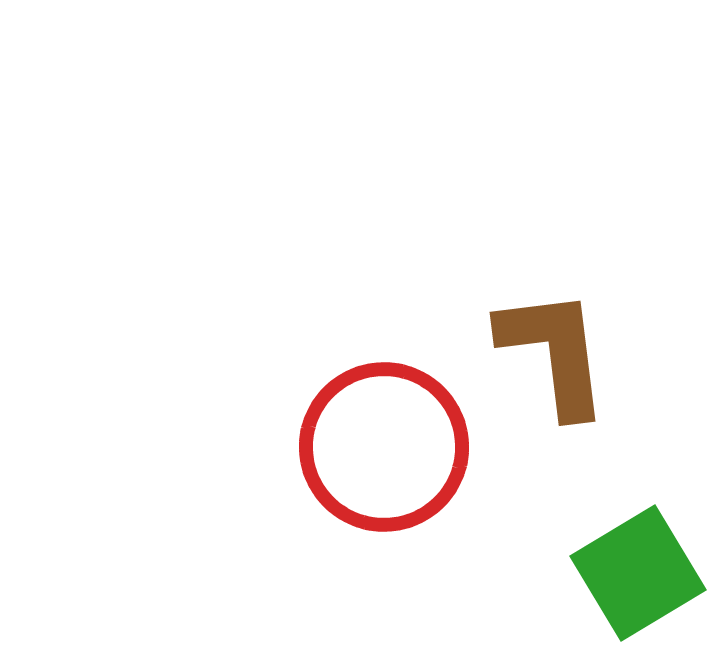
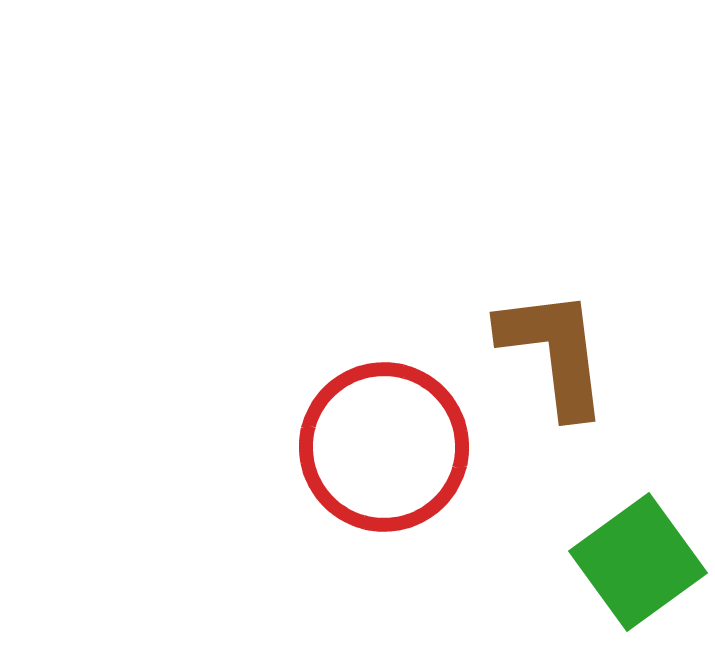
green square: moved 11 px up; rotated 5 degrees counterclockwise
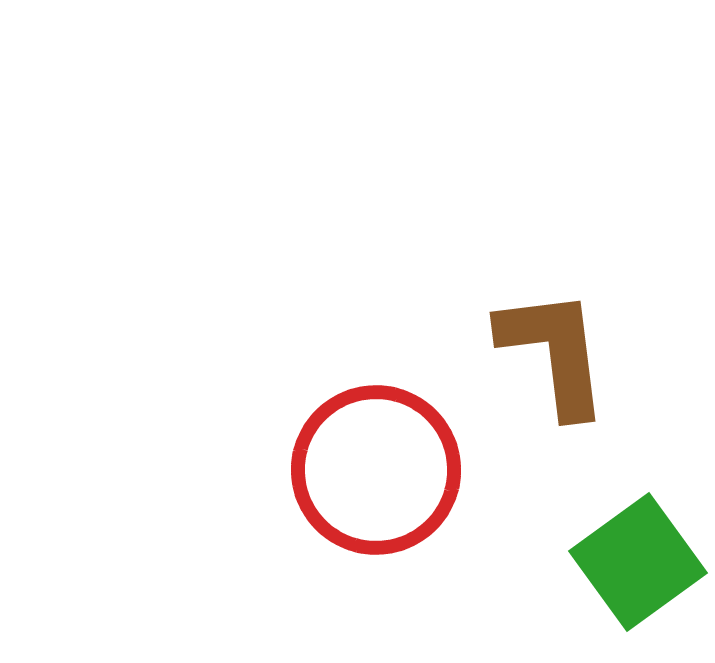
red circle: moved 8 px left, 23 px down
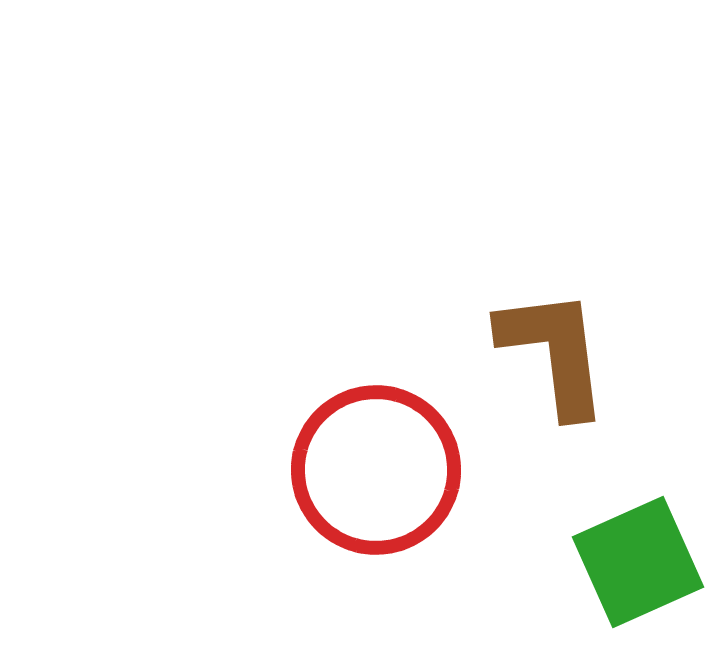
green square: rotated 12 degrees clockwise
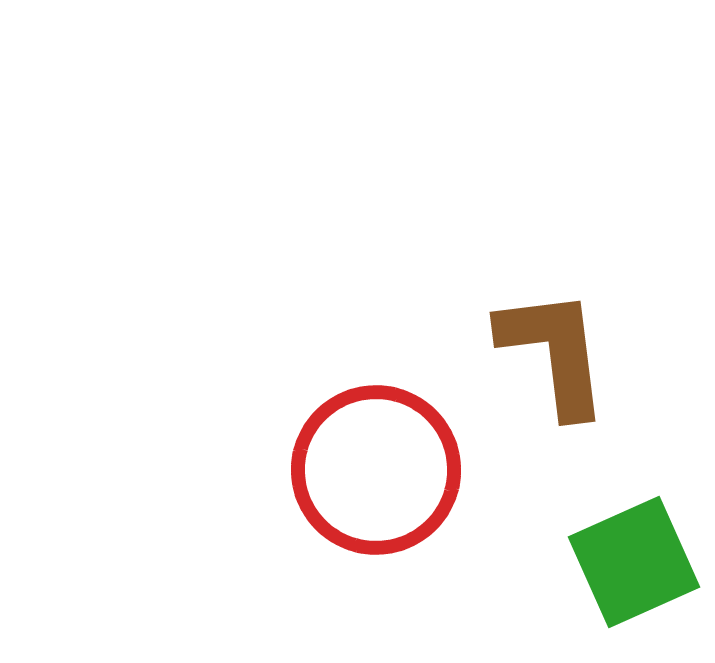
green square: moved 4 px left
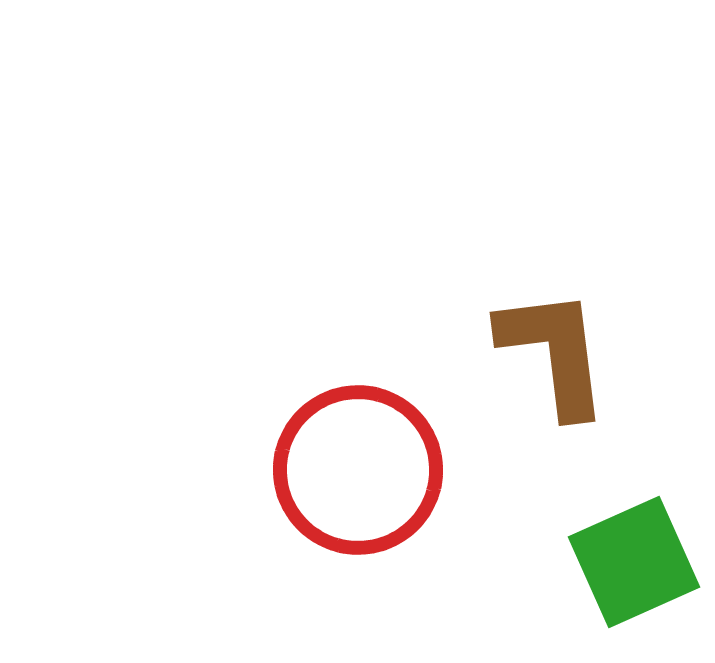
red circle: moved 18 px left
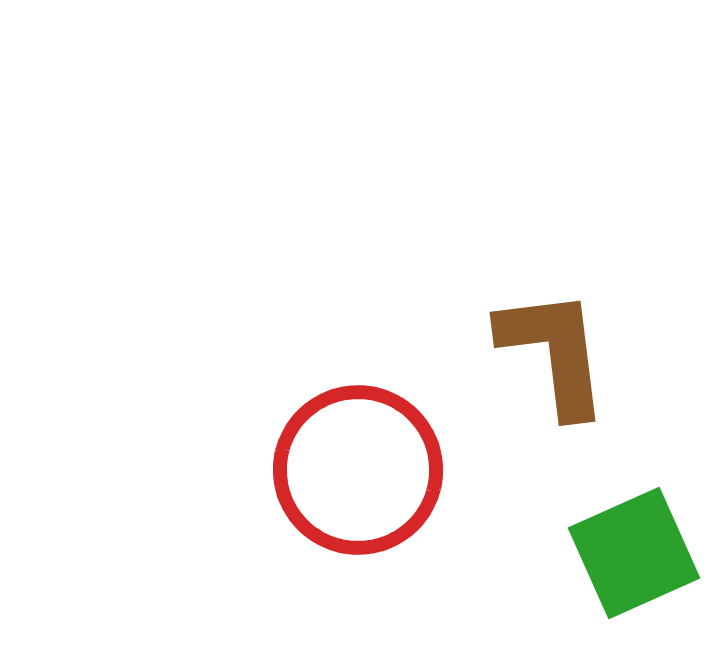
green square: moved 9 px up
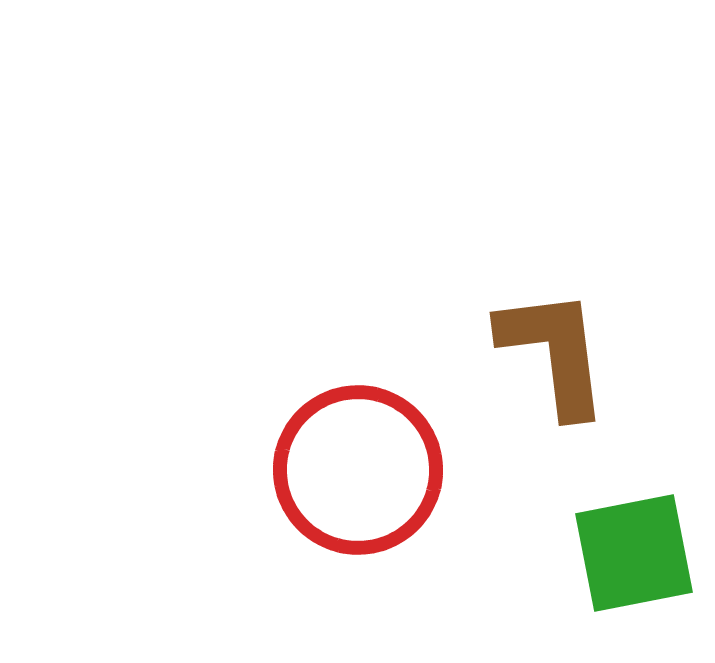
green square: rotated 13 degrees clockwise
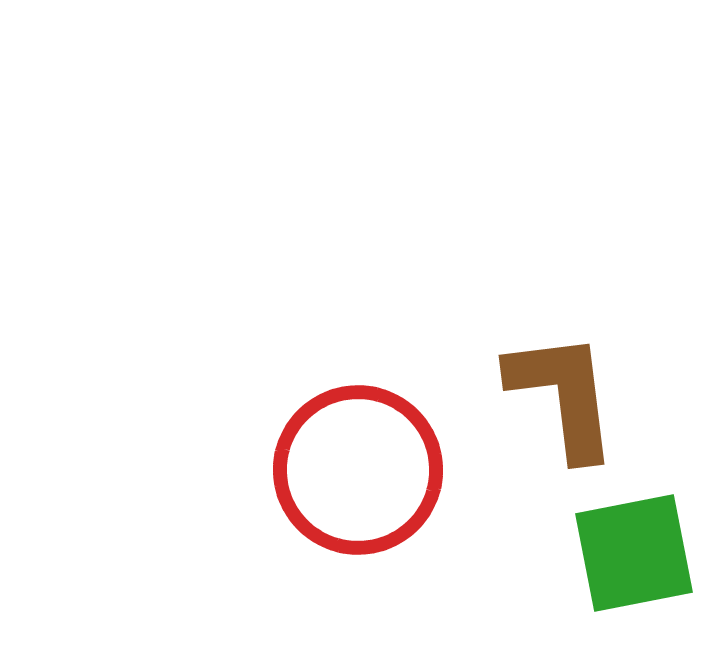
brown L-shape: moved 9 px right, 43 px down
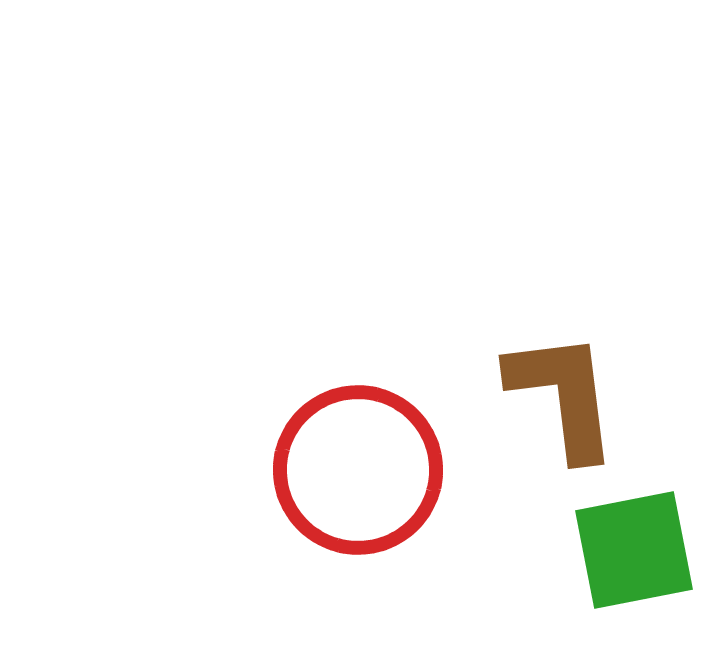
green square: moved 3 px up
